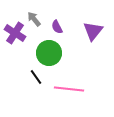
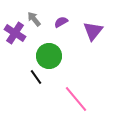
purple semicircle: moved 4 px right, 5 px up; rotated 88 degrees clockwise
green circle: moved 3 px down
pink line: moved 7 px right, 10 px down; rotated 44 degrees clockwise
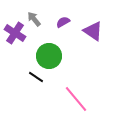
purple semicircle: moved 2 px right
purple triangle: rotated 35 degrees counterclockwise
black line: rotated 21 degrees counterclockwise
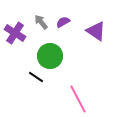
gray arrow: moved 7 px right, 3 px down
purple triangle: moved 3 px right
green circle: moved 1 px right
pink line: moved 2 px right; rotated 12 degrees clockwise
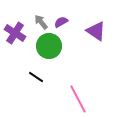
purple semicircle: moved 2 px left
green circle: moved 1 px left, 10 px up
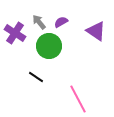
gray arrow: moved 2 px left
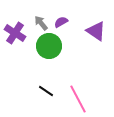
gray arrow: moved 2 px right, 1 px down
black line: moved 10 px right, 14 px down
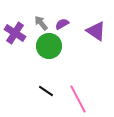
purple semicircle: moved 1 px right, 2 px down
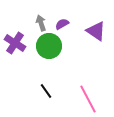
gray arrow: rotated 21 degrees clockwise
purple cross: moved 10 px down
black line: rotated 21 degrees clockwise
pink line: moved 10 px right
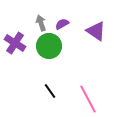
black line: moved 4 px right
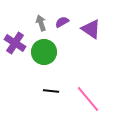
purple semicircle: moved 2 px up
purple triangle: moved 5 px left, 2 px up
green circle: moved 5 px left, 6 px down
black line: moved 1 px right; rotated 49 degrees counterclockwise
pink line: rotated 12 degrees counterclockwise
